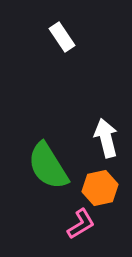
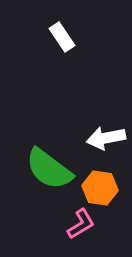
white arrow: rotated 87 degrees counterclockwise
green semicircle: moved 1 px right, 3 px down; rotated 21 degrees counterclockwise
orange hexagon: rotated 20 degrees clockwise
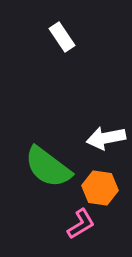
green semicircle: moved 1 px left, 2 px up
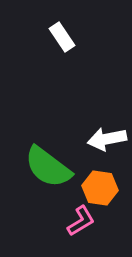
white arrow: moved 1 px right, 1 px down
pink L-shape: moved 3 px up
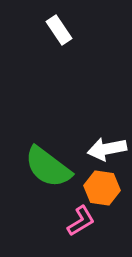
white rectangle: moved 3 px left, 7 px up
white arrow: moved 10 px down
orange hexagon: moved 2 px right
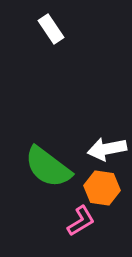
white rectangle: moved 8 px left, 1 px up
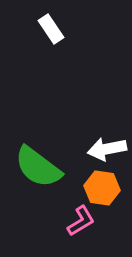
green semicircle: moved 10 px left
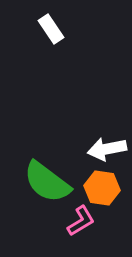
green semicircle: moved 9 px right, 15 px down
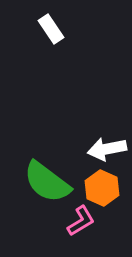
orange hexagon: rotated 16 degrees clockwise
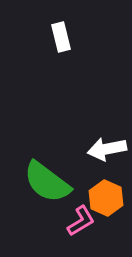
white rectangle: moved 10 px right, 8 px down; rotated 20 degrees clockwise
orange hexagon: moved 4 px right, 10 px down
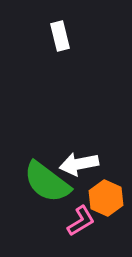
white rectangle: moved 1 px left, 1 px up
white arrow: moved 28 px left, 15 px down
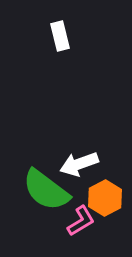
white arrow: rotated 9 degrees counterclockwise
green semicircle: moved 1 px left, 8 px down
orange hexagon: moved 1 px left; rotated 8 degrees clockwise
